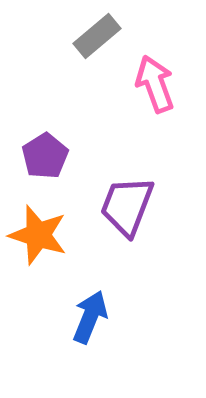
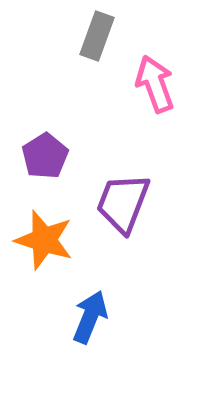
gray rectangle: rotated 30 degrees counterclockwise
purple trapezoid: moved 4 px left, 3 px up
orange star: moved 6 px right, 5 px down
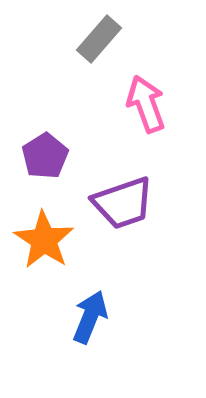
gray rectangle: moved 2 px right, 3 px down; rotated 21 degrees clockwise
pink arrow: moved 9 px left, 20 px down
purple trapezoid: rotated 130 degrees counterclockwise
orange star: rotated 16 degrees clockwise
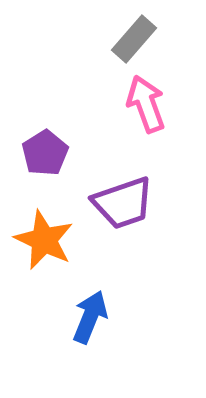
gray rectangle: moved 35 px right
purple pentagon: moved 3 px up
orange star: rotated 8 degrees counterclockwise
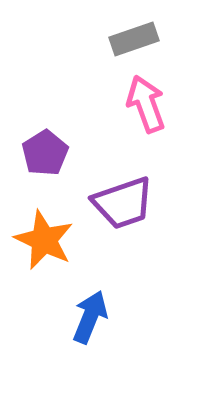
gray rectangle: rotated 30 degrees clockwise
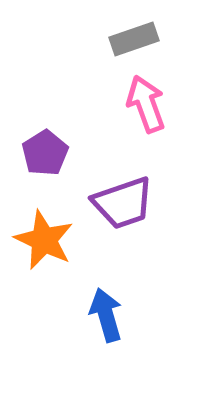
blue arrow: moved 16 px right, 2 px up; rotated 38 degrees counterclockwise
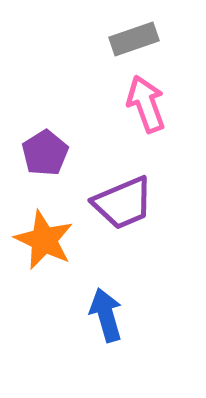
purple trapezoid: rotated 4 degrees counterclockwise
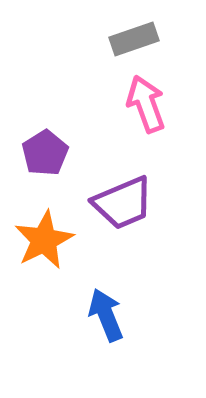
orange star: rotated 20 degrees clockwise
blue arrow: rotated 6 degrees counterclockwise
